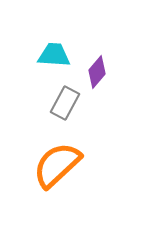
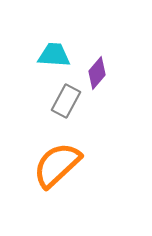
purple diamond: moved 1 px down
gray rectangle: moved 1 px right, 2 px up
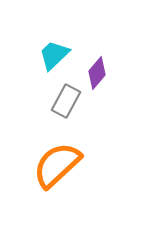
cyan trapezoid: rotated 48 degrees counterclockwise
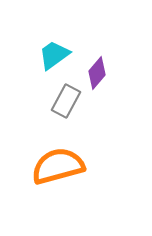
cyan trapezoid: rotated 8 degrees clockwise
orange semicircle: moved 1 px right, 1 px down; rotated 28 degrees clockwise
